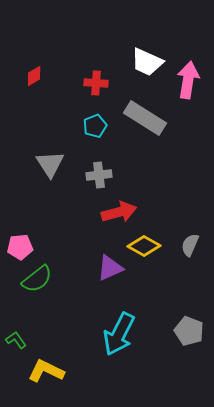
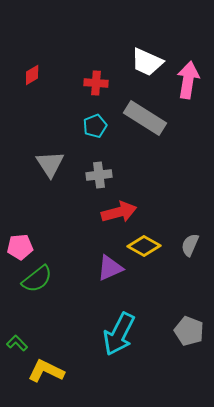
red diamond: moved 2 px left, 1 px up
green L-shape: moved 1 px right, 3 px down; rotated 10 degrees counterclockwise
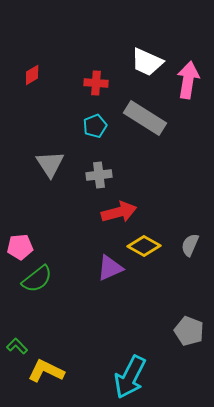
cyan arrow: moved 11 px right, 43 px down
green L-shape: moved 3 px down
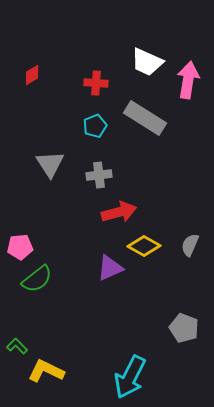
gray pentagon: moved 5 px left, 3 px up
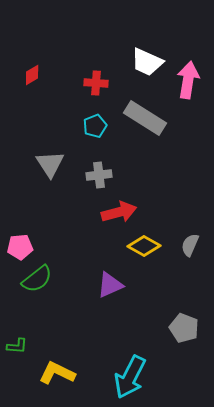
purple triangle: moved 17 px down
green L-shape: rotated 140 degrees clockwise
yellow L-shape: moved 11 px right, 2 px down
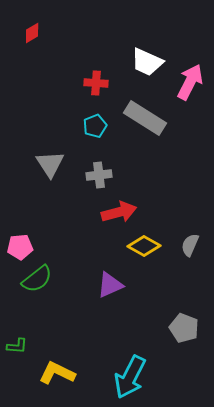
red diamond: moved 42 px up
pink arrow: moved 2 px right, 2 px down; rotated 18 degrees clockwise
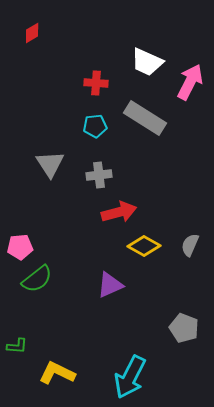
cyan pentagon: rotated 15 degrees clockwise
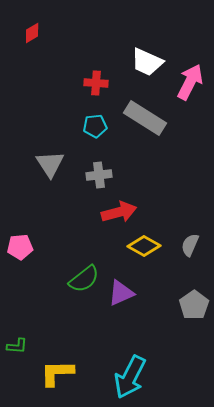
green semicircle: moved 47 px right
purple triangle: moved 11 px right, 8 px down
gray pentagon: moved 10 px right, 23 px up; rotated 16 degrees clockwise
yellow L-shape: rotated 27 degrees counterclockwise
